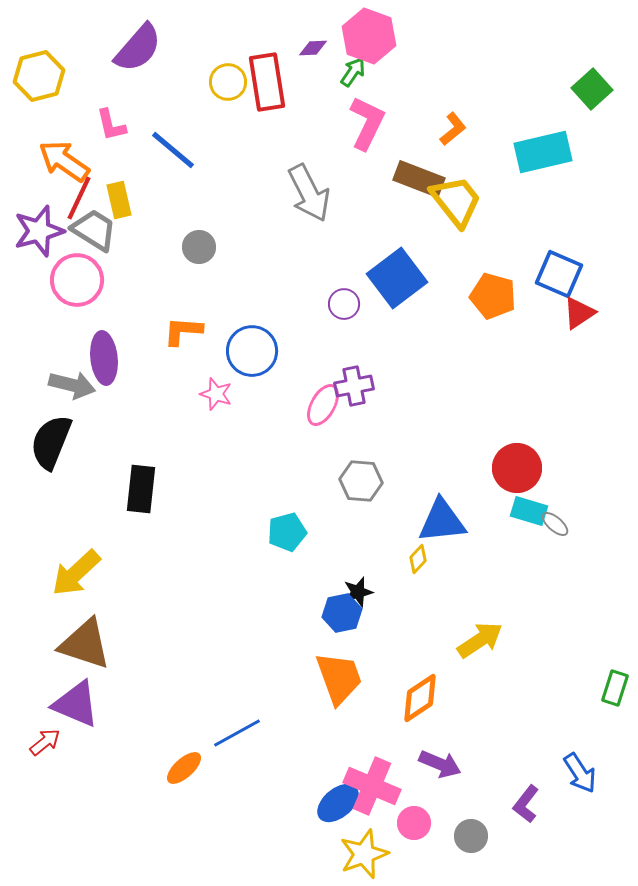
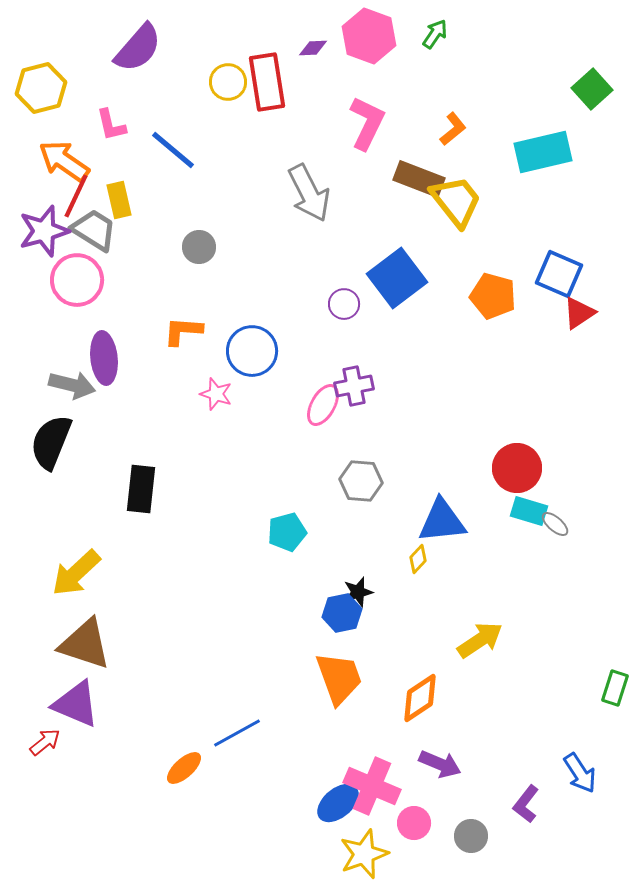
green arrow at (353, 72): moved 82 px right, 38 px up
yellow hexagon at (39, 76): moved 2 px right, 12 px down
red line at (79, 198): moved 3 px left, 2 px up
purple star at (39, 231): moved 5 px right
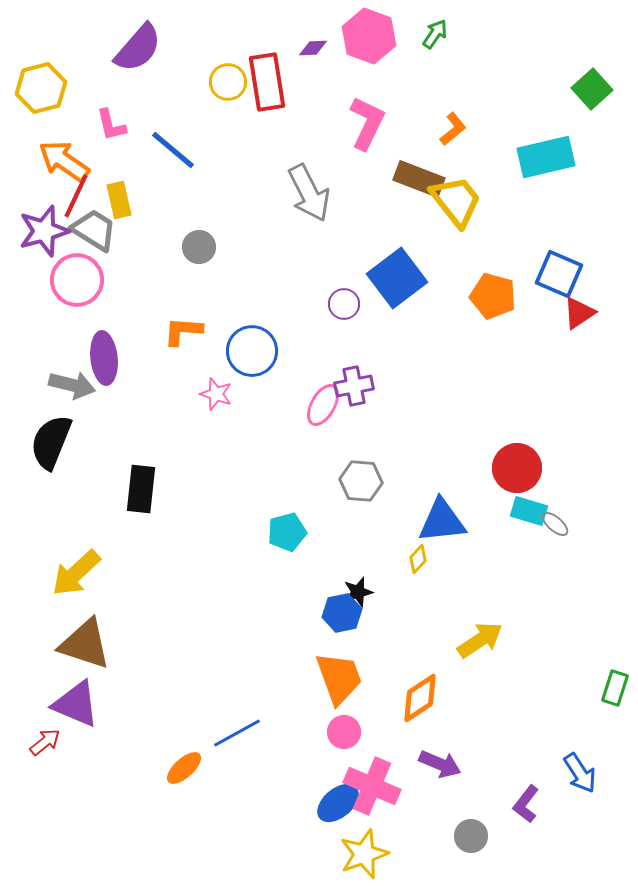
cyan rectangle at (543, 152): moved 3 px right, 5 px down
pink circle at (414, 823): moved 70 px left, 91 px up
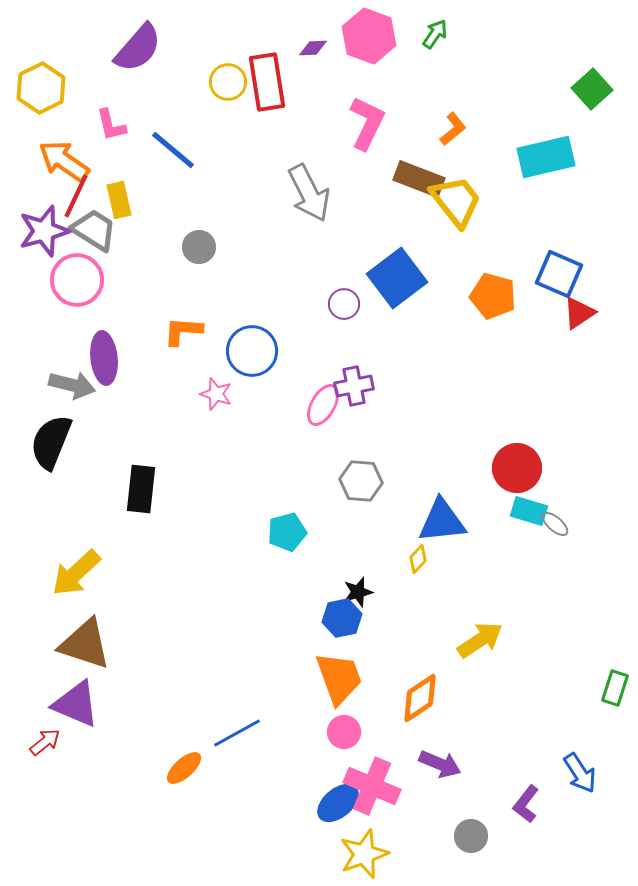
yellow hexagon at (41, 88): rotated 12 degrees counterclockwise
blue hexagon at (342, 613): moved 5 px down
